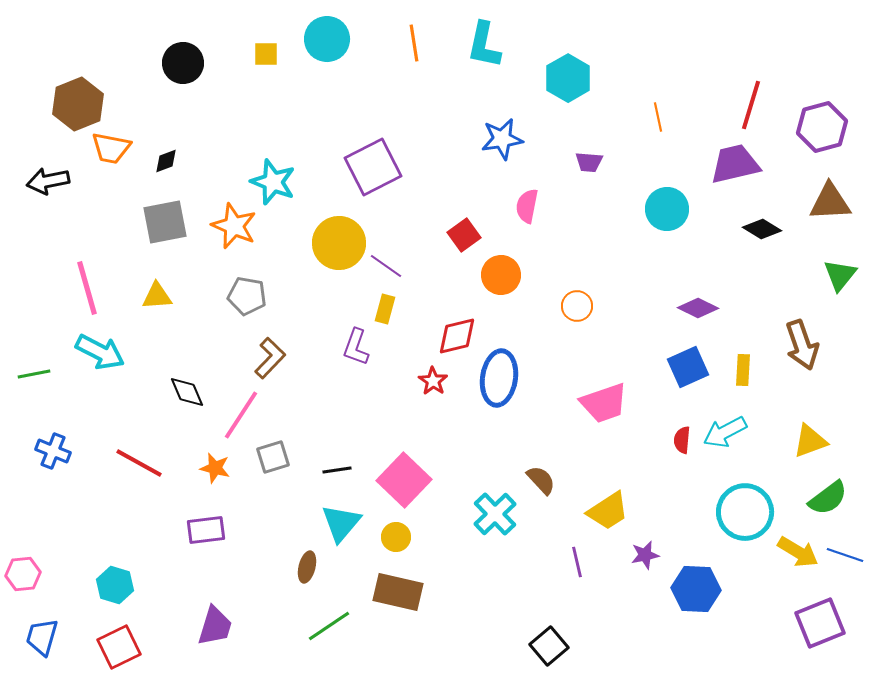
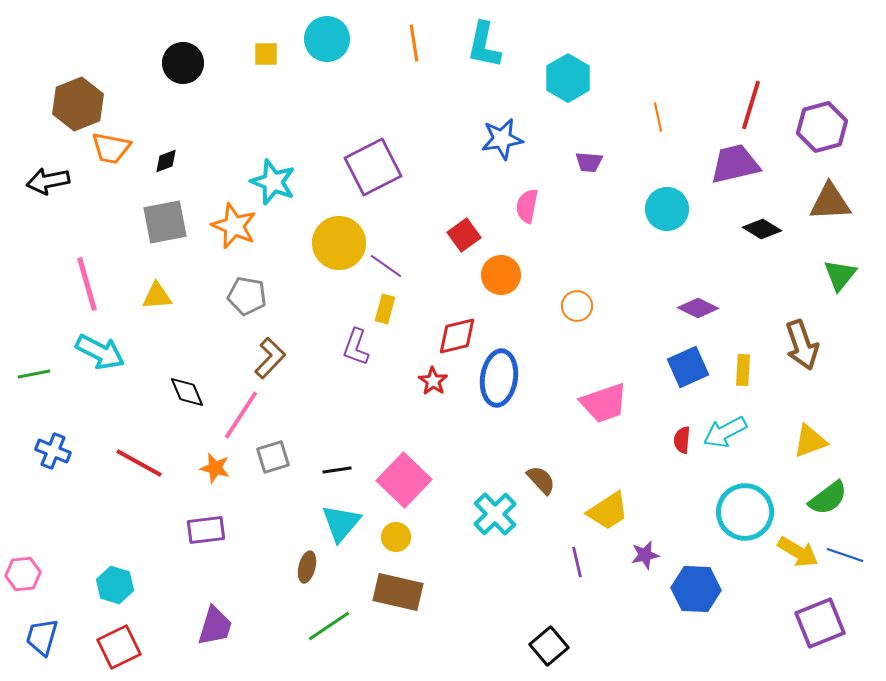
pink line at (87, 288): moved 4 px up
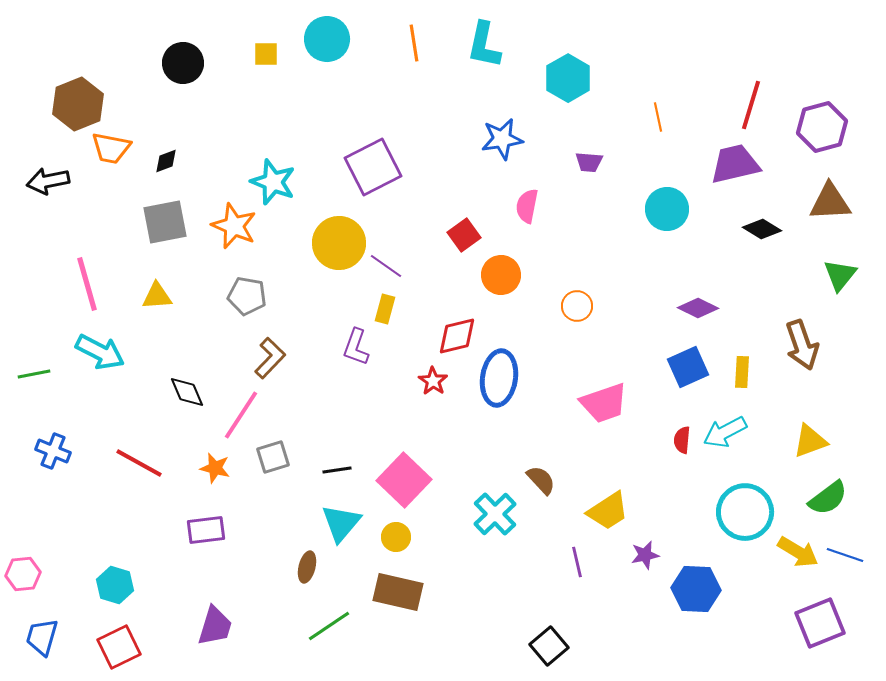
yellow rectangle at (743, 370): moved 1 px left, 2 px down
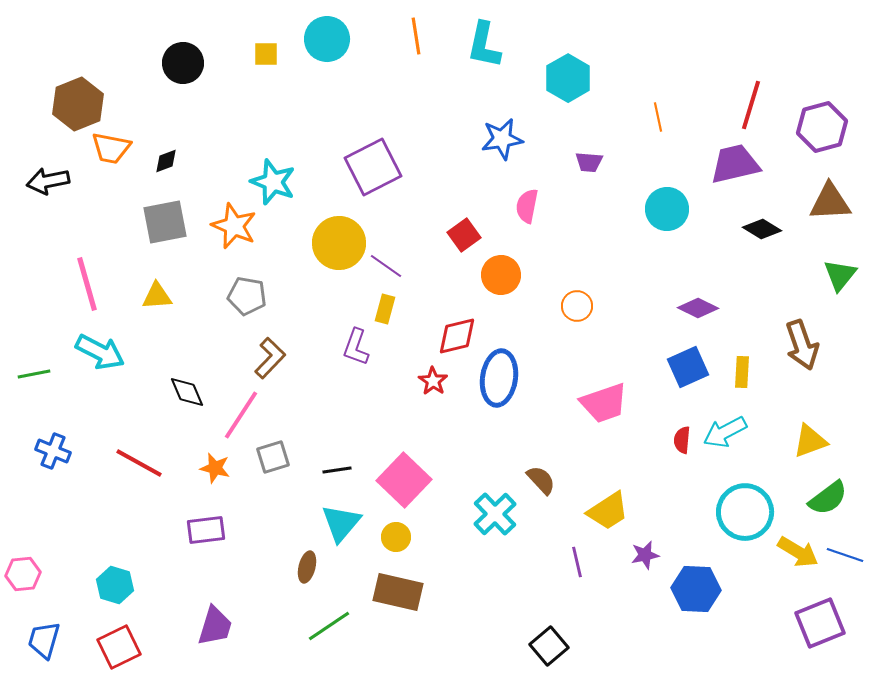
orange line at (414, 43): moved 2 px right, 7 px up
blue trapezoid at (42, 637): moved 2 px right, 3 px down
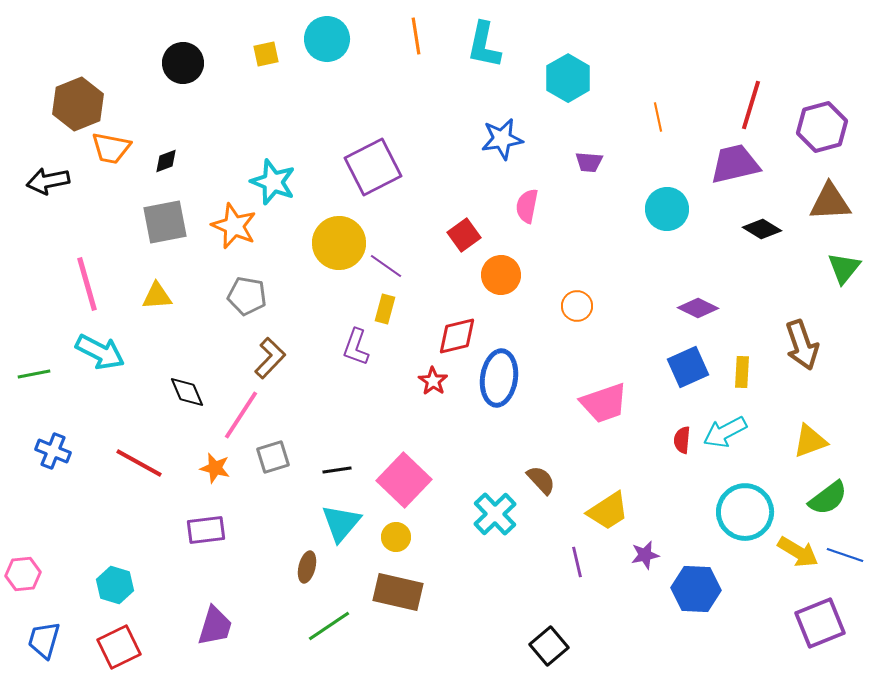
yellow square at (266, 54): rotated 12 degrees counterclockwise
green triangle at (840, 275): moved 4 px right, 7 px up
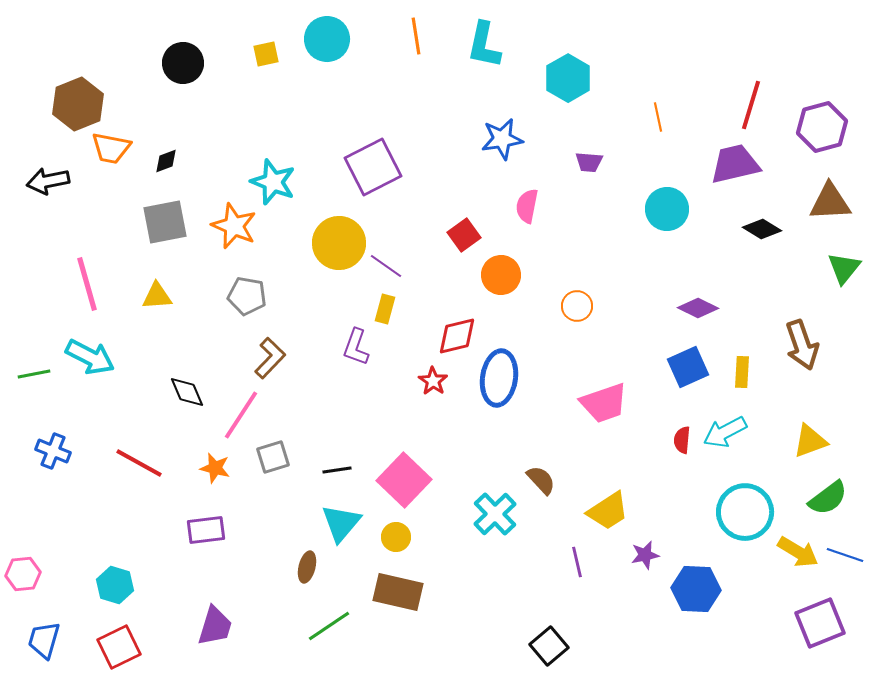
cyan arrow at (100, 352): moved 10 px left, 5 px down
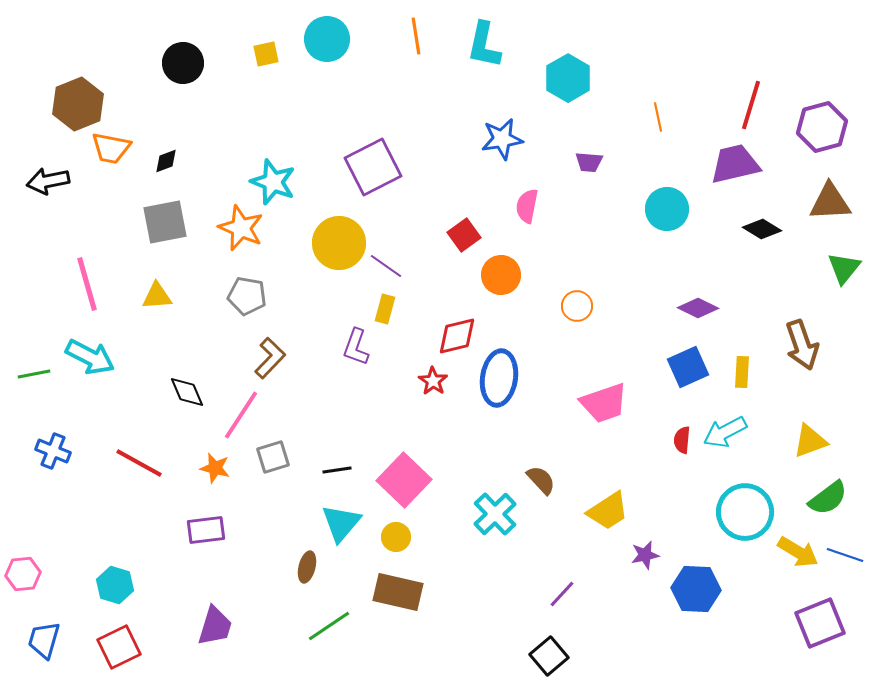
orange star at (234, 226): moved 7 px right, 2 px down
purple line at (577, 562): moved 15 px left, 32 px down; rotated 56 degrees clockwise
black square at (549, 646): moved 10 px down
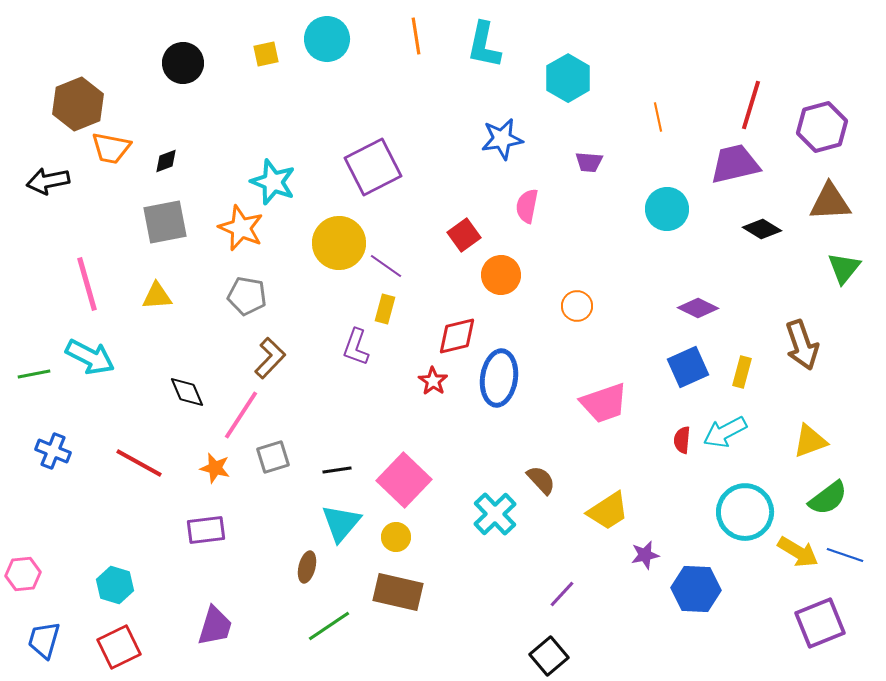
yellow rectangle at (742, 372): rotated 12 degrees clockwise
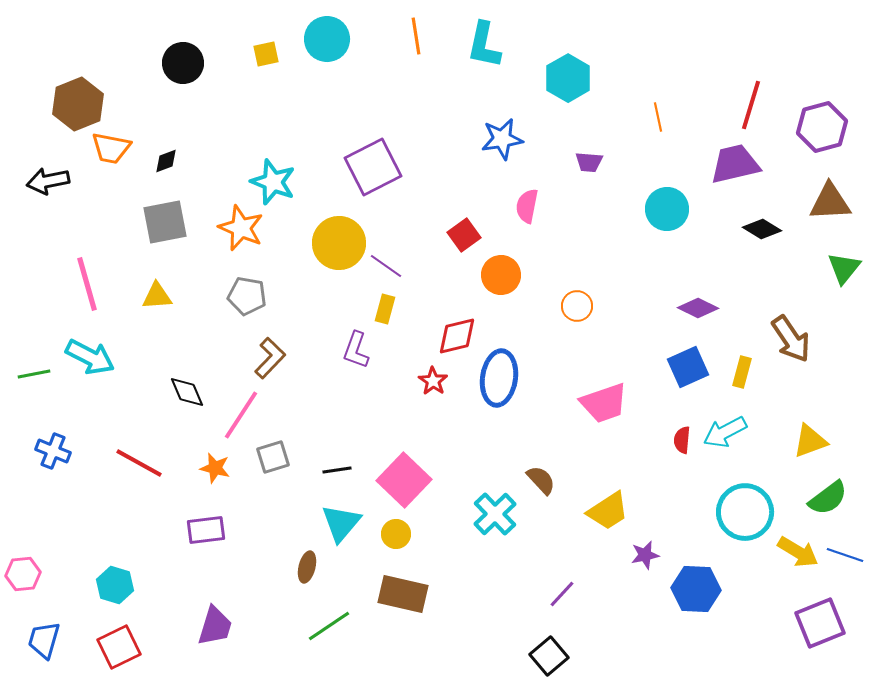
brown arrow at (802, 345): moved 11 px left, 6 px up; rotated 15 degrees counterclockwise
purple L-shape at (356, 347): moved 3 px down
yellow circle at (396, 537): moved 3 px up
brown rectangle at (398, 592): moved 5 px right, 2 px down
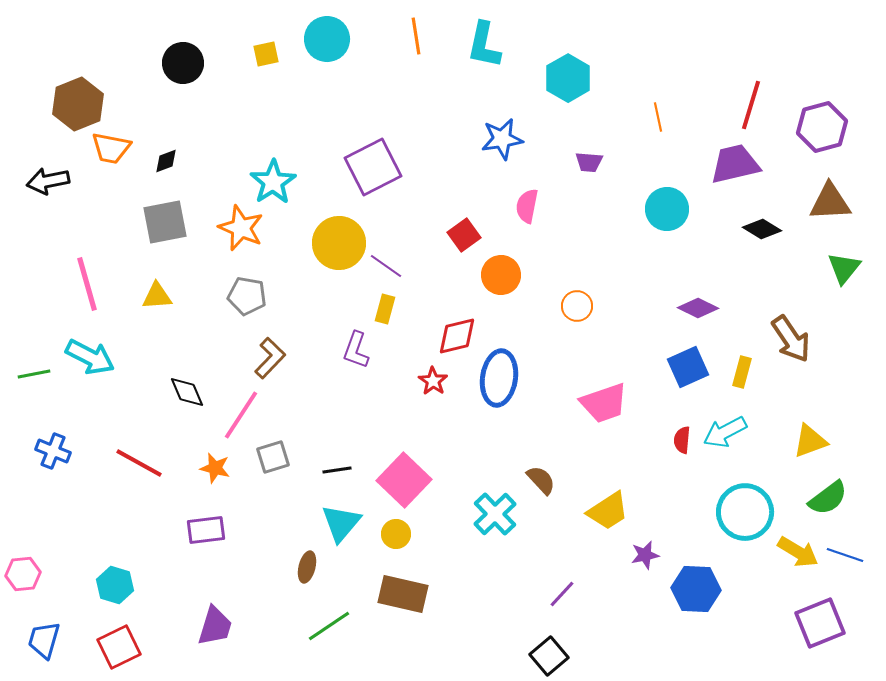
cyan star at (273, 182): rotated 18 degrees clockwise
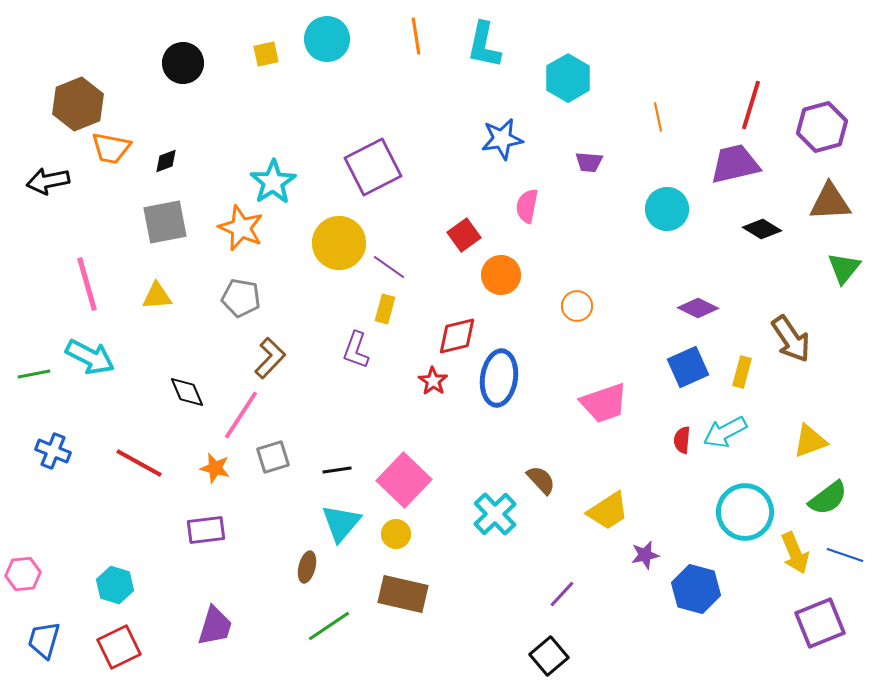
purple line at (386, 266): moved 3 px right, 1 px down
gray pentagon at (247, 296): moved 6 px left, 2 px down
yellow arrow at (798, 552): moved 3 px left, 1 px down; rotated 36 degrees clockwise
blue hexagon at (696, 589): rotated 12 degrees clockwise
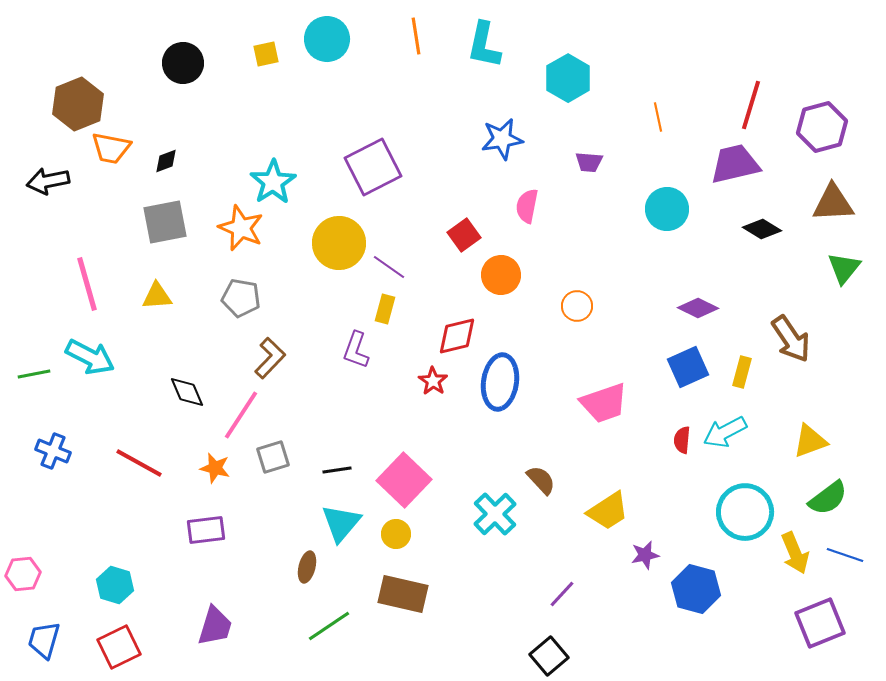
brown triangle at (830, 202): moved 3 px right, 1 px down
blue ellipse at (499, 378): moved 1 px right, 4 px down
